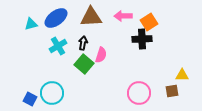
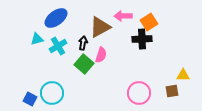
brown triangle: moved 9 px right, 10 px down; rotated 25 degrees counterclockwise
cyan triangle: moved 6 px right, 15 px down
yellow triangle: moved 1 px right
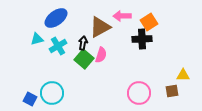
pink arrow: moved 1 px left
green square: moved 5 px up
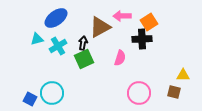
pink semicircle: moved 19 px right, 3 px down
green square: rotated 24 degrees clockwise
brown square: moved 2 px right, 1 px down; rotated 24 degrees clockwise
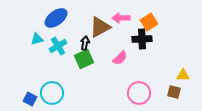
pink arrow: moved 1 px left, 2 px down
black arrow: moved 2 px right
pink semicircle: rotated 28 degrees clockwise
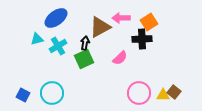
yellow triangle: moved 20 px left, 20 px down
brown square: rotated 24 degrees clockwise
blue square: moved 7 px left, 4 px up
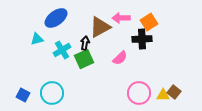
cyan cross: moved 4 px right, 4 px down
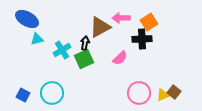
blue ellipse: moved 29 px left, 1 px down; rotated 65 degrees clockwise
yellow triangle: rotated 24 degrees counterclockwise
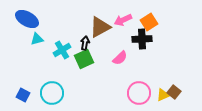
pink arrow: moved 2 px right, 2 px down; rotated 24 degrees counterclockwise
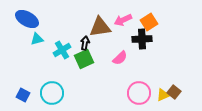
brown triangle: rotated 20 degrees clockwise
